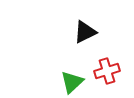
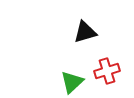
black triangle: rotated 10 degrees clockwise
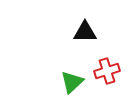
black triangle: rotated 15 degrees clockwise
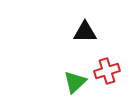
green triangle: moved 3 px right
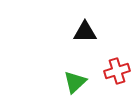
red cross: moved 10 px right
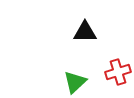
red cross: moved 1 px right, 1 px down
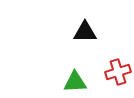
green triangle: rotated 40 degrees clockwise
